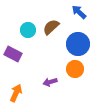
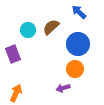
purple rectangle: rotated 42 degrees clockwise
purple arrow: moved 13 px right, 6 px down
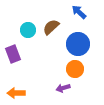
orange arrow: rotated 114 degrees counterclockwise
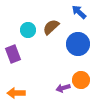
orange circle: moved 6 px right, 11 px down
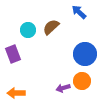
blue circle: moved 7 px right, 10 px down
orange circle: moved 1 px right, 1 px down
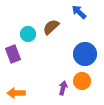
cyan circle: moved 4 px down
purple arrow: rotated 120 degrees clockwise
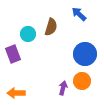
blue arrow: moved 2 px down
brown semicircle: rotated 150 degrees clockwise
